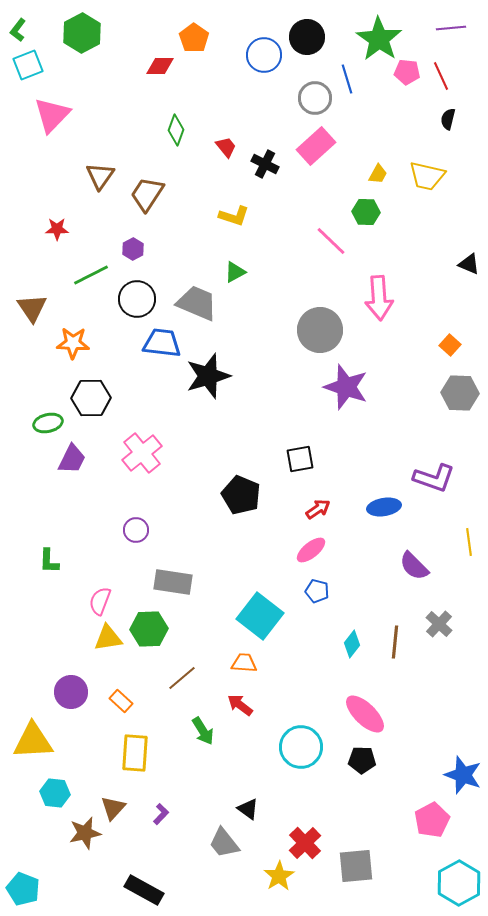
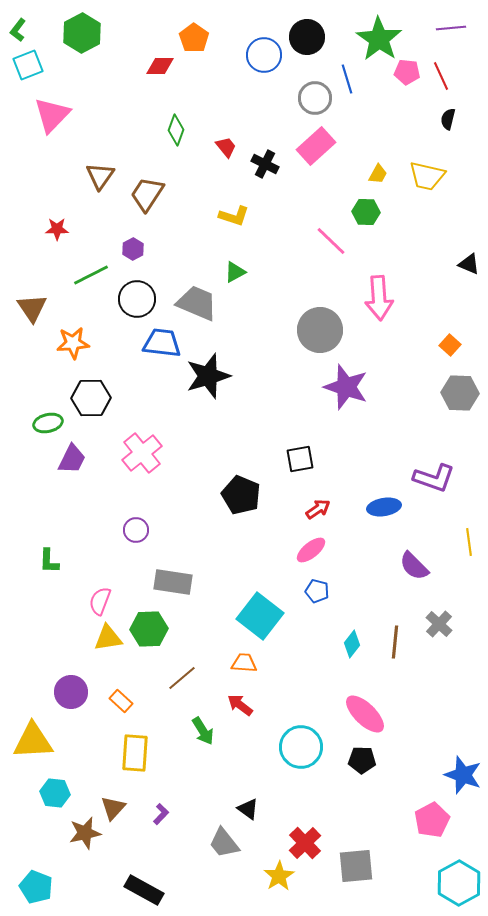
orange star at (73, 343): rotated 8 degrees counterclockwise
cyan pentagon at (23, 889): moved 13 px right, 2 px up
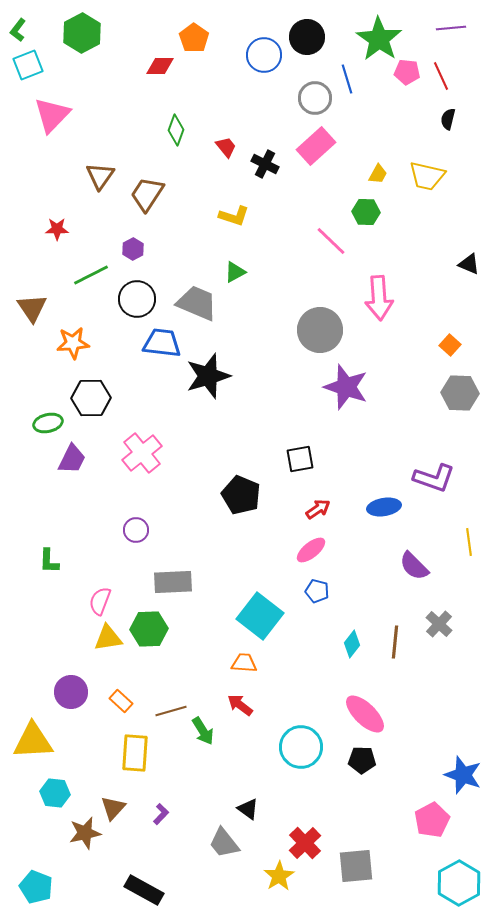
gray rectangle at (173, 582): rotated 12 degrees counterclockwise
brown line at (182, 678): moved 11 px left, 33 px down; rotated 24 degrees clockwise
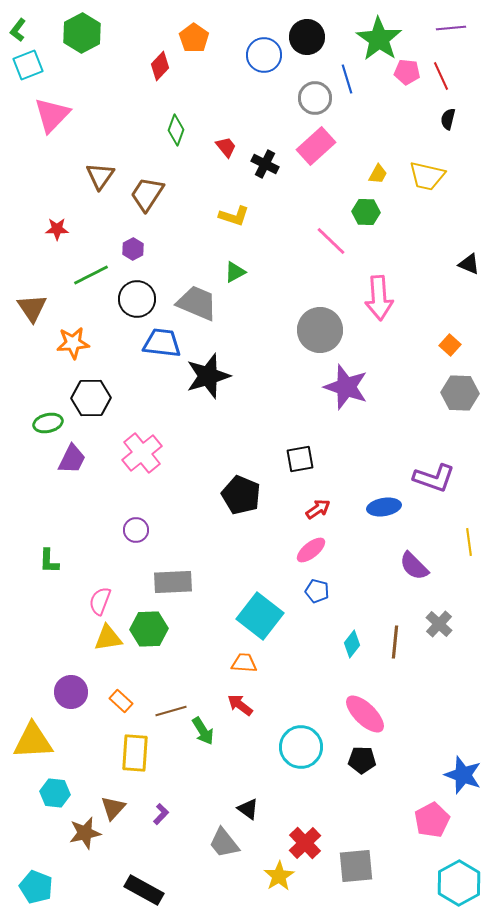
red diamond at (160, 66): rotated 48 degrees counterclockwise
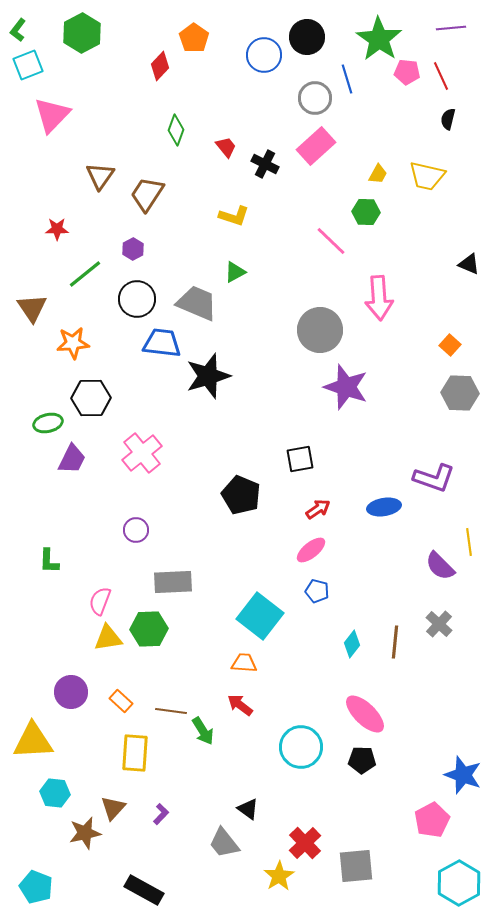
green line at (91, 275): moved 6 px left, 1 px up; rotated 12 degrees counterclockwise
purple semicircle at (414, 566): moved 26 px right
brown line at (171, 711): rotated 24 degrees clockwise
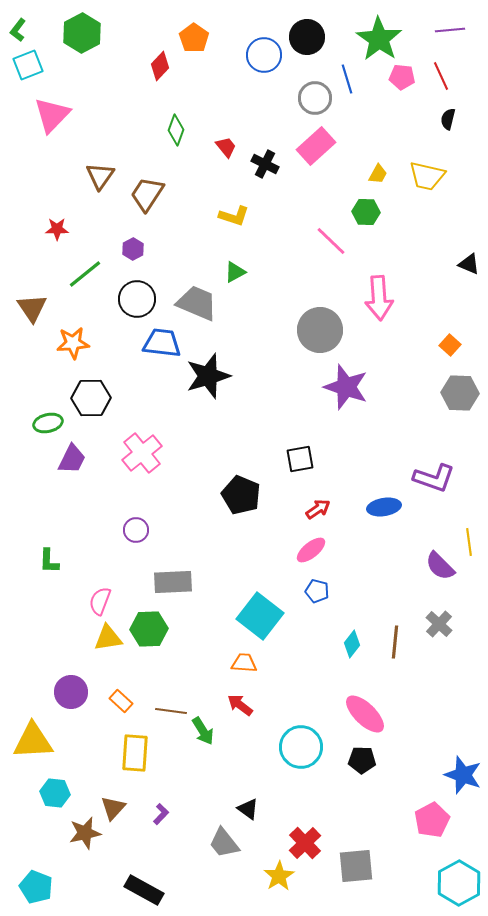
purple line at (451, 28): moved 1 px left, 2 px down
pink pentagon at (407, 72): moved 5 px left, 5 px down
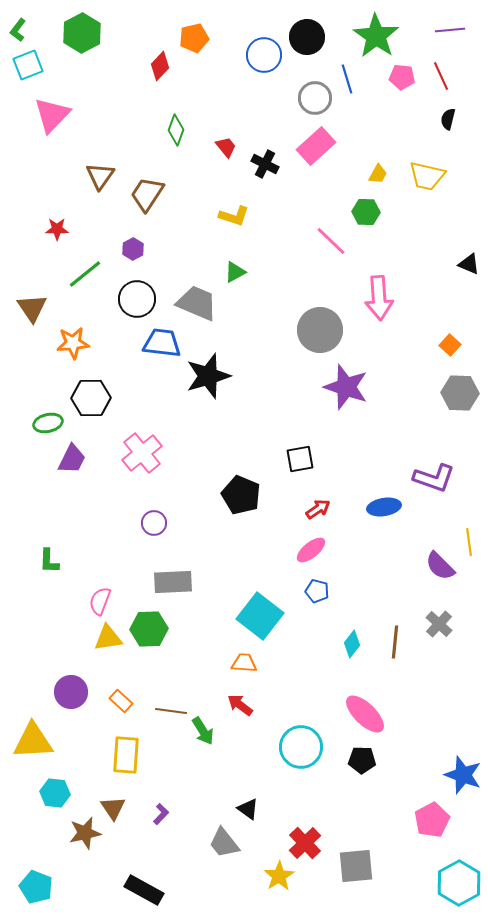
orange pentagon at (194, 38): rotated 24 degrees clockwise
green star at (379, 39): moved 3 px left, 3 px up
purple circle at (136, 530): moved 18 px right, 7 px up
yellow rectangle at (135, 753): moved 9 px left, 2 px down
brown triangle at (113, 808): rotated 16 degrees counterclockwise
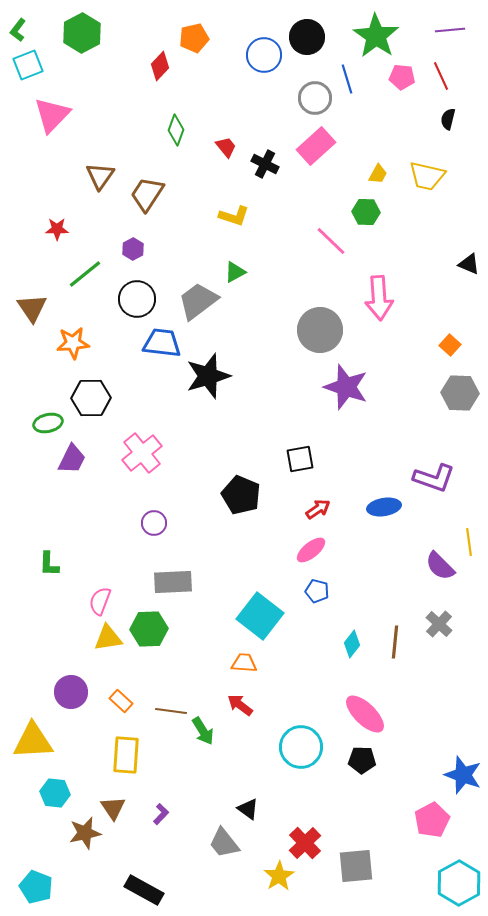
gray trapezoid at (197, 303): moved 1 px right, 2 px up; rotated 60 degrees counterclockwise
green L-shape at (49, 561): moved 3 px down
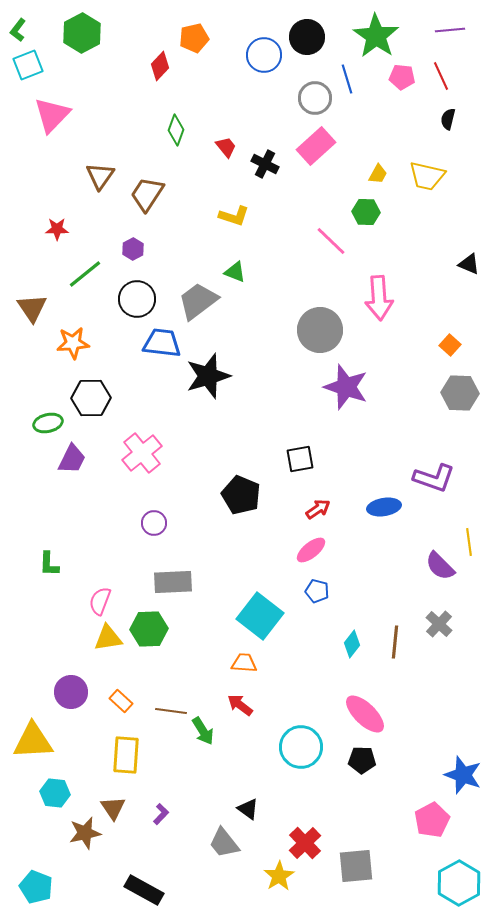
green triangle at (235, 272): rotated 50 degrees clockwise
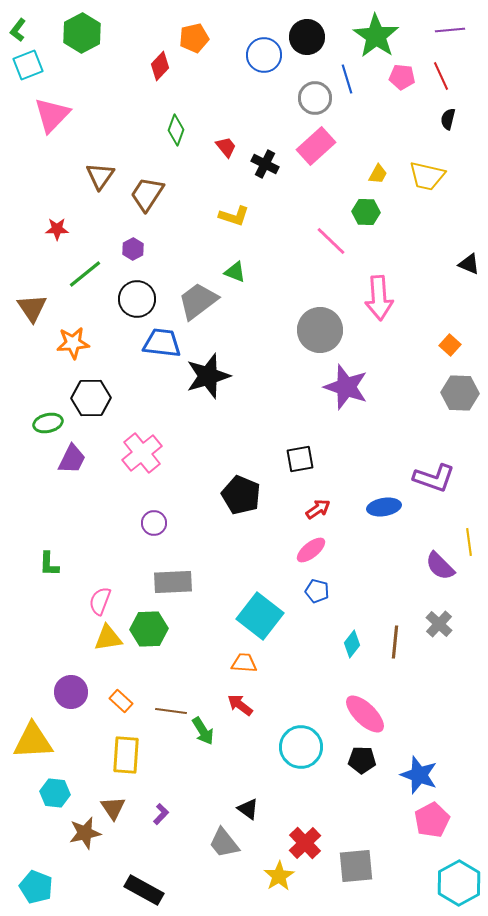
blue star at (463, 775): moved 44 px left
